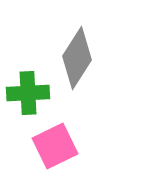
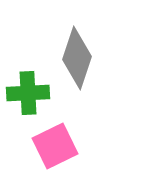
gray diamond: rotated 14 degrees counterclockwise
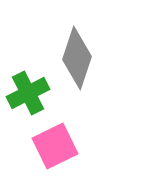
green cross: rotated 24 degrees counterclockwise
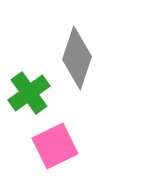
green cross: moved 1 px right; rotated 9 degrees counterclockwise
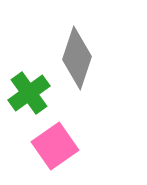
pink square: rotated 9 degrees counterclockwise
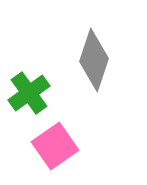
gray diamond: moved 17 px right, 2 px down
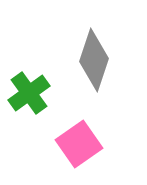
pink square: moved 24 px right, 2 px up
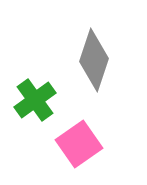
green cross: moved 6 px right, 7 px down
